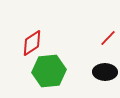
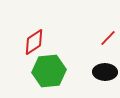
red diamond: moved 2 px right, 1 px up
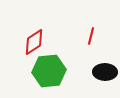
red line: moved 17 px left, 2 px up; rotated 30 degrees counterclockwise
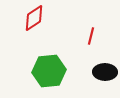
red diamond: moved 24 px up
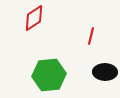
green hexagon: moved 4 px down
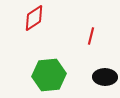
black ellipse: moved 5 px down
